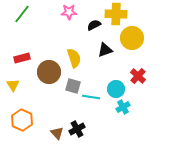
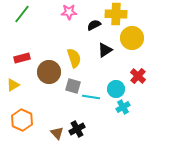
black triangle: rotated 14 degrees counterclockwise
yellow triangle: rotated 32 degrees clockwise
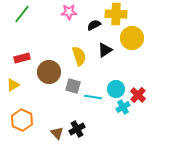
yellow semicircle: moved 5 px right, 2 px up
red cross: moved 19 px down
cyan line: moved 2 px right
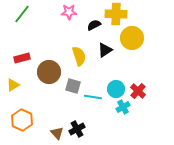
red cross: moved 4 px up
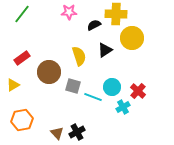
red rectangle: rotated 21 degrees counterclockwise
cyan circle: moved 4 px left, 2 px up
cyan line: rotated 12 degrees clockwise
orange hexagon: rotated 25 degrees clockwise
black cross: moved 3 px down
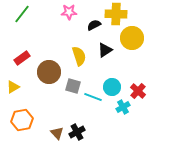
yellow triangle: moved 2 px down
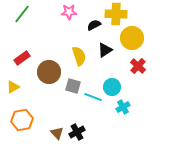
red cross: moved 25 px up
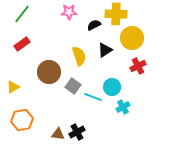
red rectangle: moved 14 px up
red cross: rotated 21 degrees clockwise
gray square: rotated 21 degrees clockwise
brown triangle: moved 1 px right, 1 px down; rotated 40 degrees counterclockwise
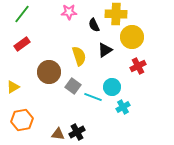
black semicircle: rotated 88 degrees counterclockwise
yellow circle: moved 1 px up
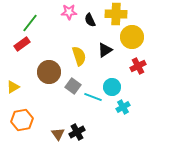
green line: moved 8 px right, 9 px down
black semicircle: moved 4 px left, 5 px up
brown triangle: rotated 48 degrees clockwise
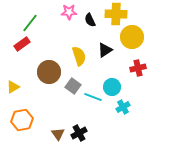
red cross: moved 2 px down; rotated 14 degrees clockwise
black cross: moved 2 px right, 1 px down
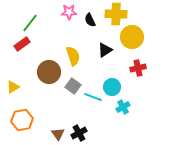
yellow semicircle: moved 6 px left
